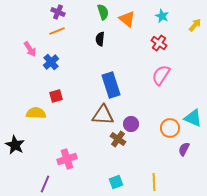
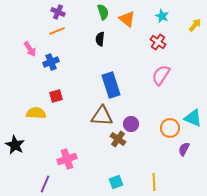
red cross: moved 1 px left, 1 px up
blue cross: rotated 21 degrees clockwise
brown triangle: moved 1 px left, 1 px down
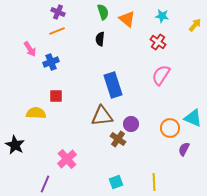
cyan star: rotated 16 degrees counterclockwise
blue rectangle: moved 2 px right
red square: rotated 16 degrees clockwise
brown triangle: rotated 10 degrees counterclockwise
pink cross: rotated 24 degrees counterclockwise
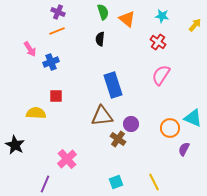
yellow line: rotated 24 degrees counterclockwise
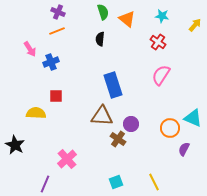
brown triangle: rotated 10 degrees clockwise
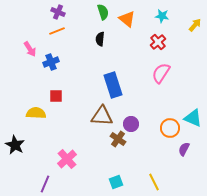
red cross: rotated 14 degrees clockwise
pink semicircle: moved 2 px up
